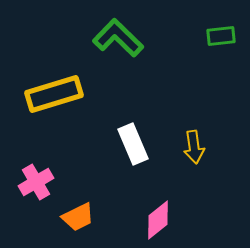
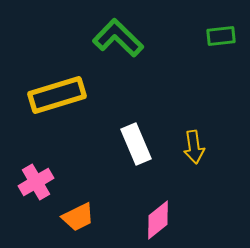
yellow rectangle: moved 3 px right, 1 px down
white rectangle: moved 3 px right
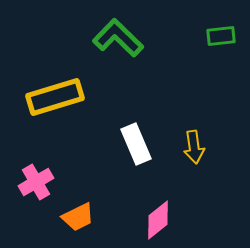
yellow rectangle: moved 2 px left, 2 px down
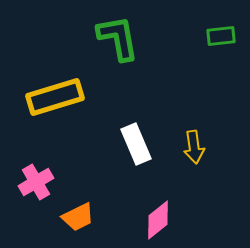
green L-shape: rotated 36 degrees clockwise
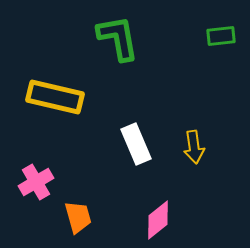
yellow rectangle: rotated 30 degrees clockwise
orange trapezoid: rotated 80 degrees counterclockwise
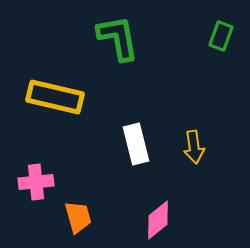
green rectangle: rotated 64 degrees counterclockwise
white rectangle: rotated 9 degrees clockwise
pink cross: rotated 24 degrees clockwise
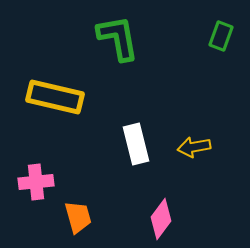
yellow arrow: rotated 88 degrees clockwise
pink diamond: moved 3 px right, 1 px up; rotated 15 degrees counterclockwise
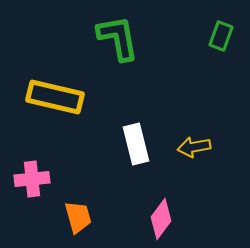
pink cross: moved 4 px left, 3 px up
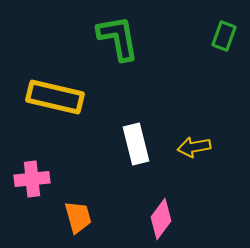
green rectangle: moved 3 px right
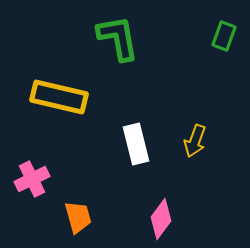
yellow rectangle: moved 4 px right
yellow arrow: moved 1 px right, 6 px up; rotated 60 degrees counterclockwise
pink cross: rotated 20 degrees counterclockwise
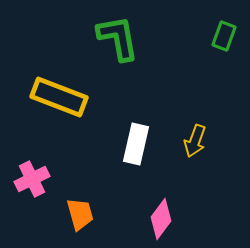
yellow rectangle: rotated 8 degrees clockwise
white rectangle: rotated 27 degrees clockwise
orange trapezoid: moved 2 px right, 3 px up
